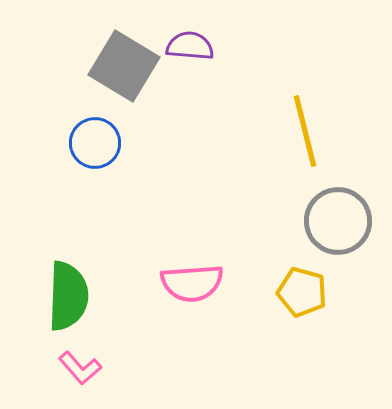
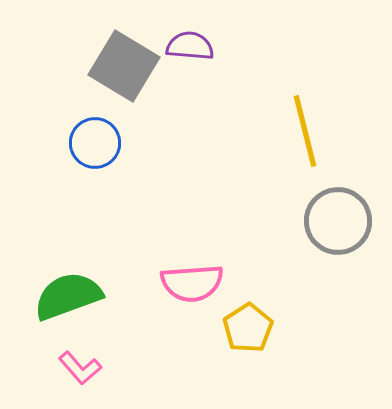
yellow pentagon: moved 54 px left, 36 px down; rotated 24 degrees clockwise
green semicircle: rotated 112 degrees counterclockwise
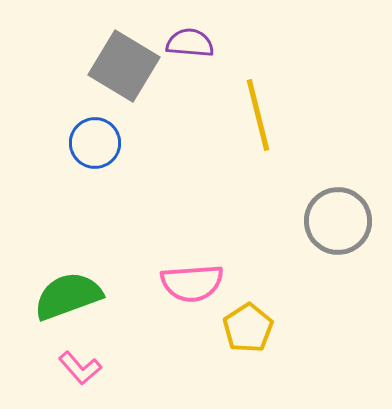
purple semicircle: moved 3 px up
yellow line: moved 47 px left, 16 px up
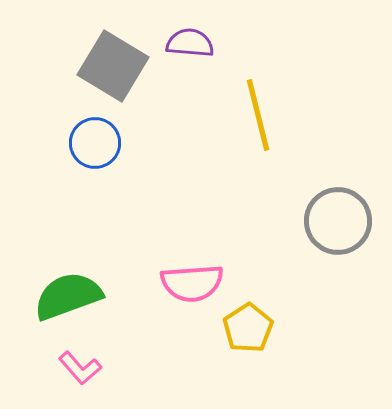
gray square: moved 11 px left
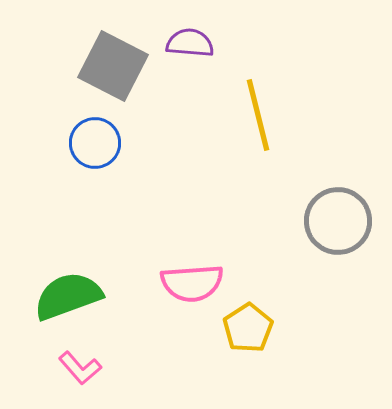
gray square: rotated 4 degrees counterclockwise
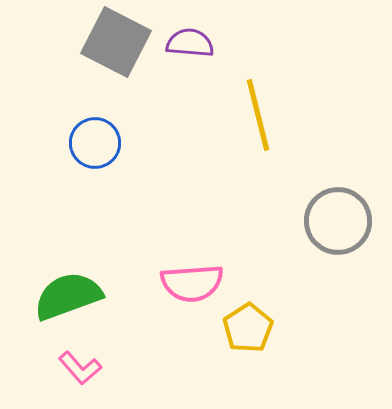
gray square: moved 3 px right, 24 px up
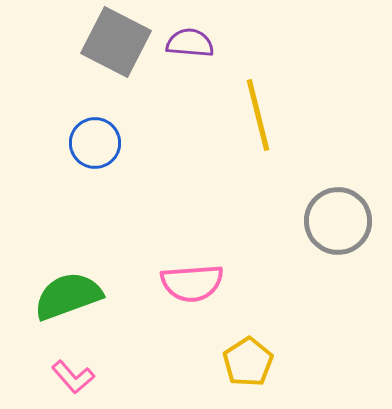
yellow pentagon: moved 34 px down
pink L-shape: moved 7 px left, 9 px down
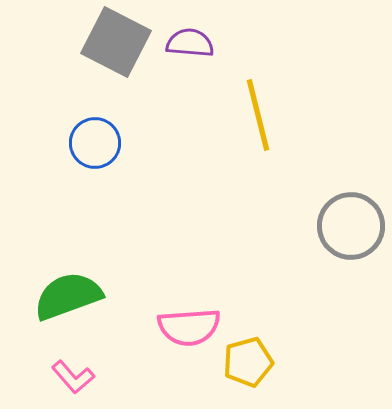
gray circle: moved 13 px right, 5 px down
pink semicircle: moved 3 px left, 44 px down
yellow pentagon: rotated 18 degrees clockwise
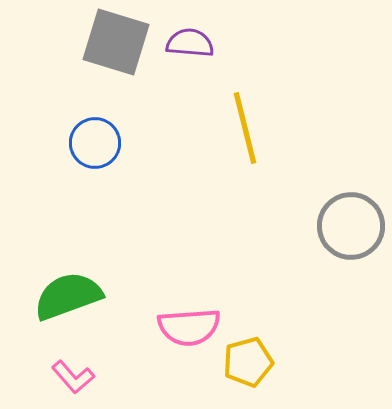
gray square: rotated 10 degrees counterclockwise
yellow line: moved 13 px left, 13 px down
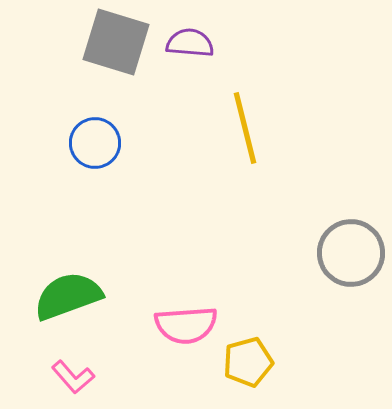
gray circle: moved 27 px down
pink semicircle: moved 3 px left, 2 px up
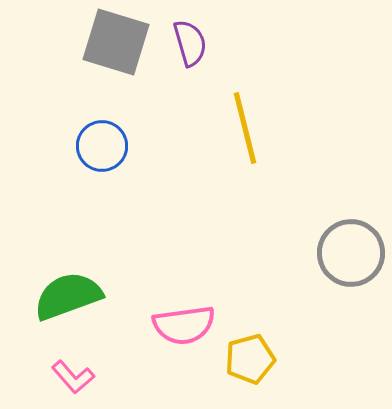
purple semicircle: rotated 69 degrees clockwise
blue circle: moved 7 px right, 3 px down
pink semicircle: moved 2 px left; rotated 4 degrees counterclockwise
yellow pentagon: moved 2 px right, 3 px up
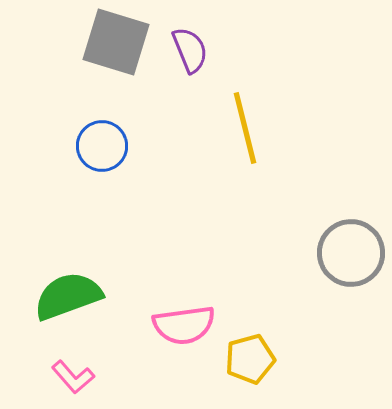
purple semicircle: moved 7 px down; rotated 6 degrees counterclockwise
